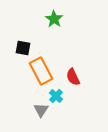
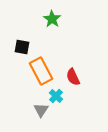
green star: moved 2 px left
black square: moved 1 px left, 1 px up
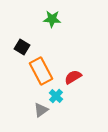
green star: rotated 30 degrees counterclockwise
black square: rotated 21 degrees clockwise
red semicircle: rotated 84 degrees clockwise
gray triangle: rotated 21 degrees clockwise
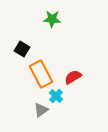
black square: moved 2 px down
orange rectangle: moved 3 px down
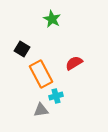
green star: rotated 24 degrees clockwise
red semicircle: moved 1 px right, 14 px up
cyan cross: rotated 32 degrees clockwise
gray triangle: rotated 28 degrees clockwise
